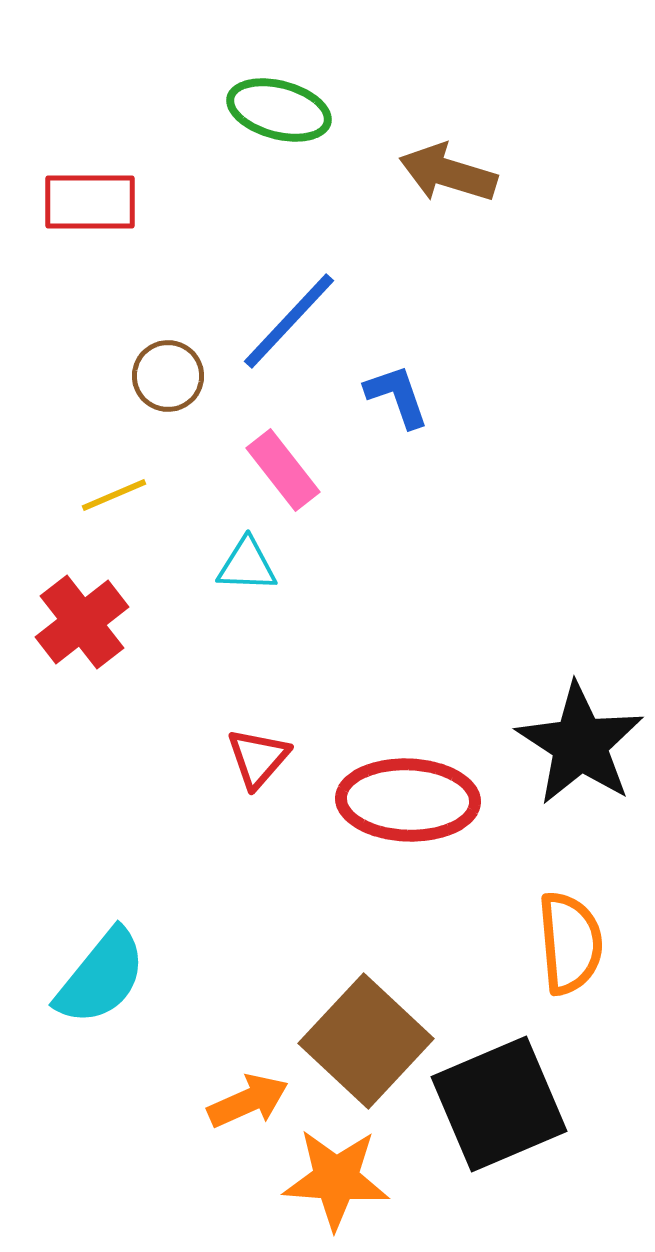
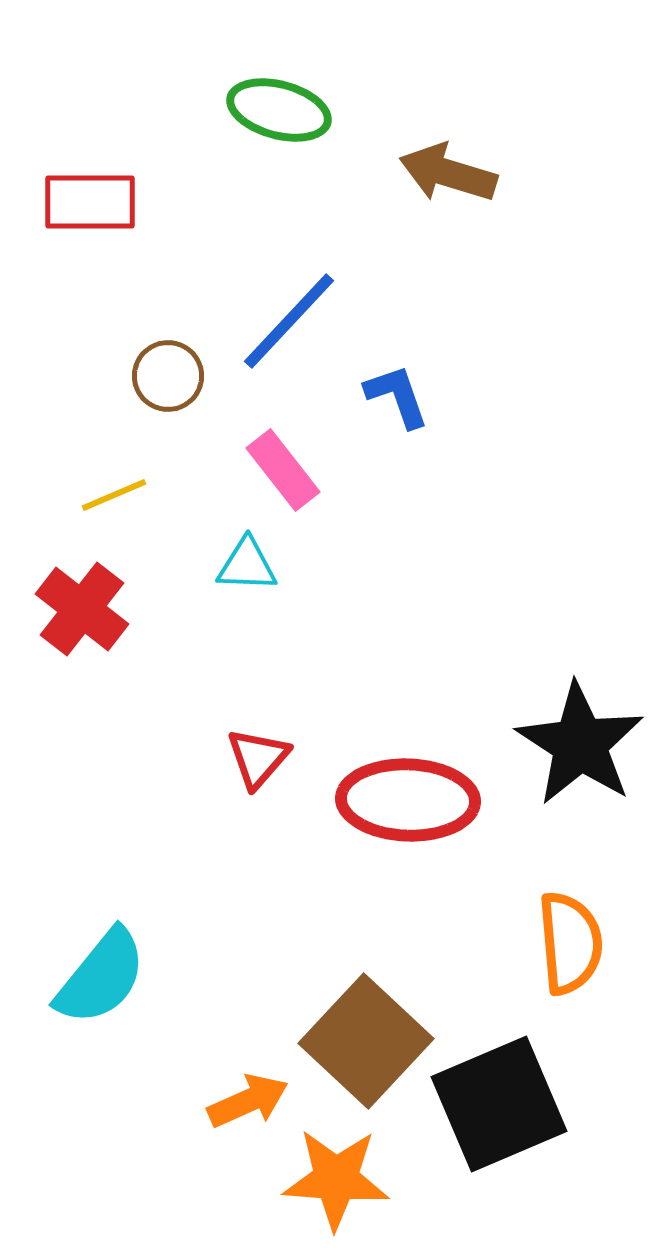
red cross: moved 13 px up; rotated 14 degrees counterclockwise
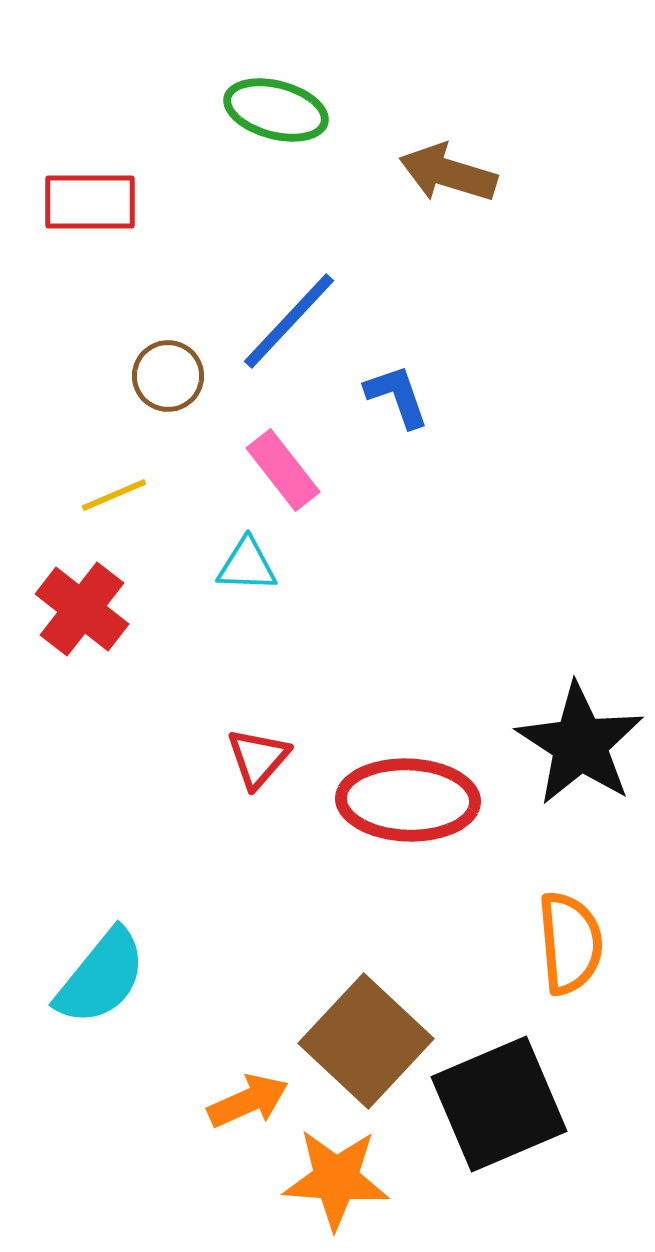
green ellipse: moved 3 px left
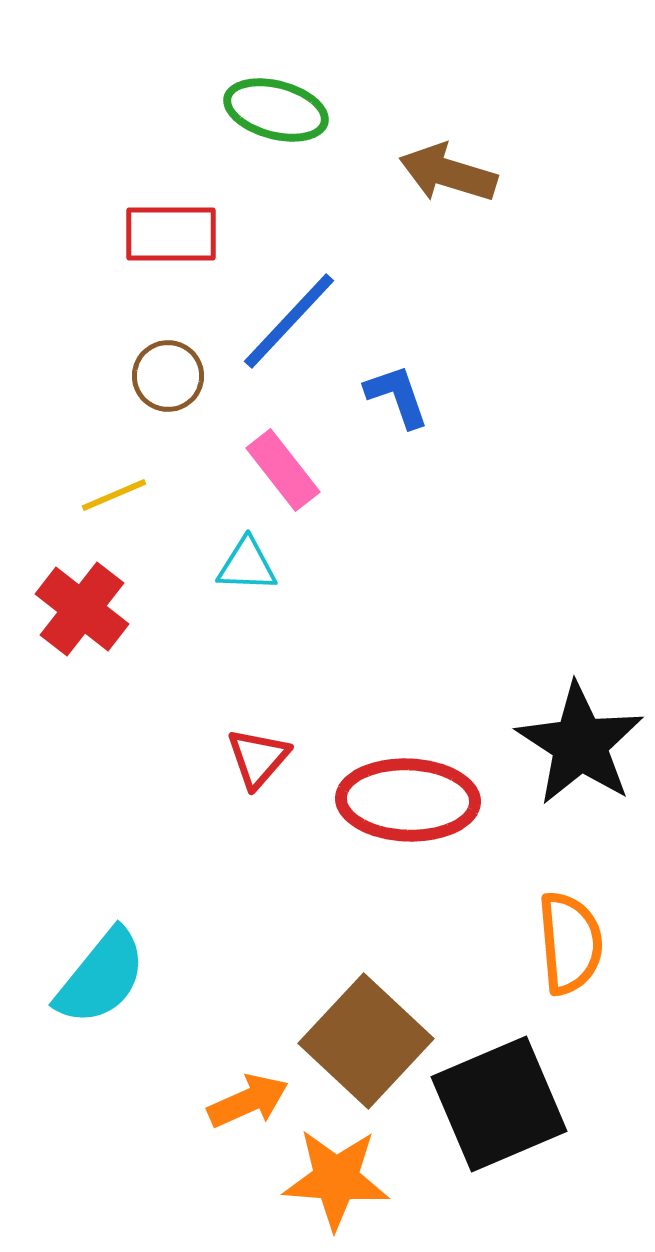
red rectangle: moved 81 px right, 32 px down
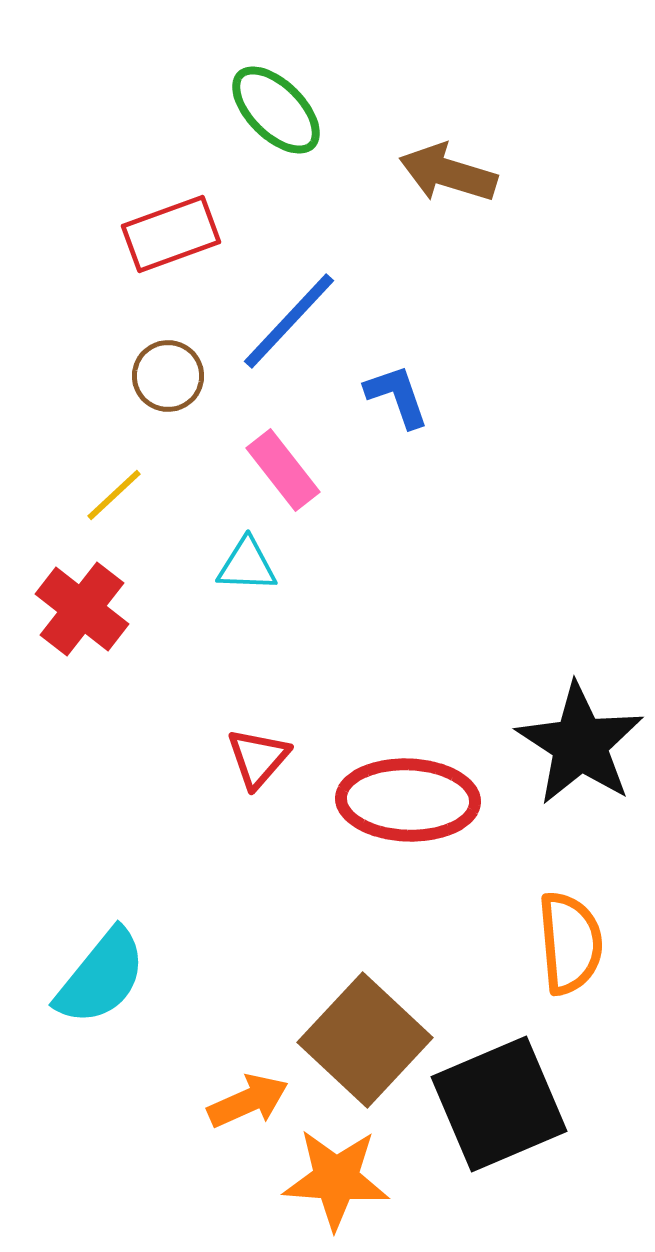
green ellipse: rotated 30 degrees clockwise
red rectangle: rotated 20 degrees counterclockwise
yellow line: rotated 20 degrees counterclockwise
brown square: moved 1 px left, 1 px up
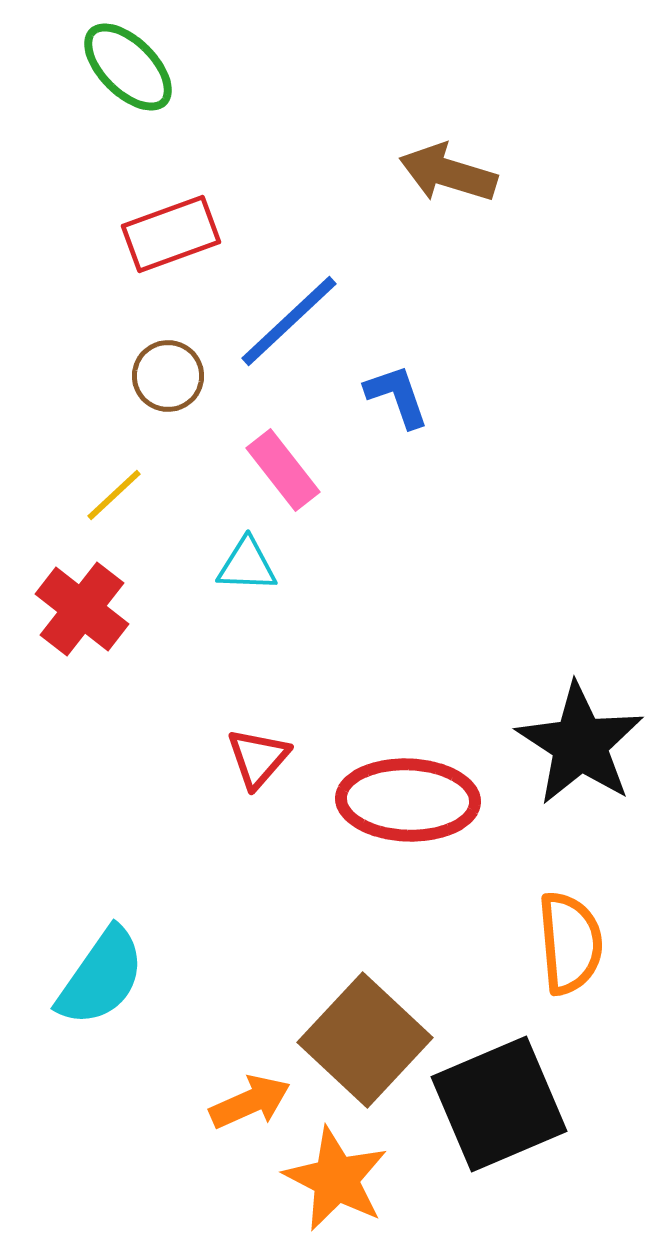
green ellipse: moved 148 px left, 43 px up
blue line: rotated 4 degrees clockwise
cyan semicircle: rotated 4 degrees counterclockwise
orange arrow: moved 2 px right, 1 px down
orange star: rotated 23 degrees clockwise
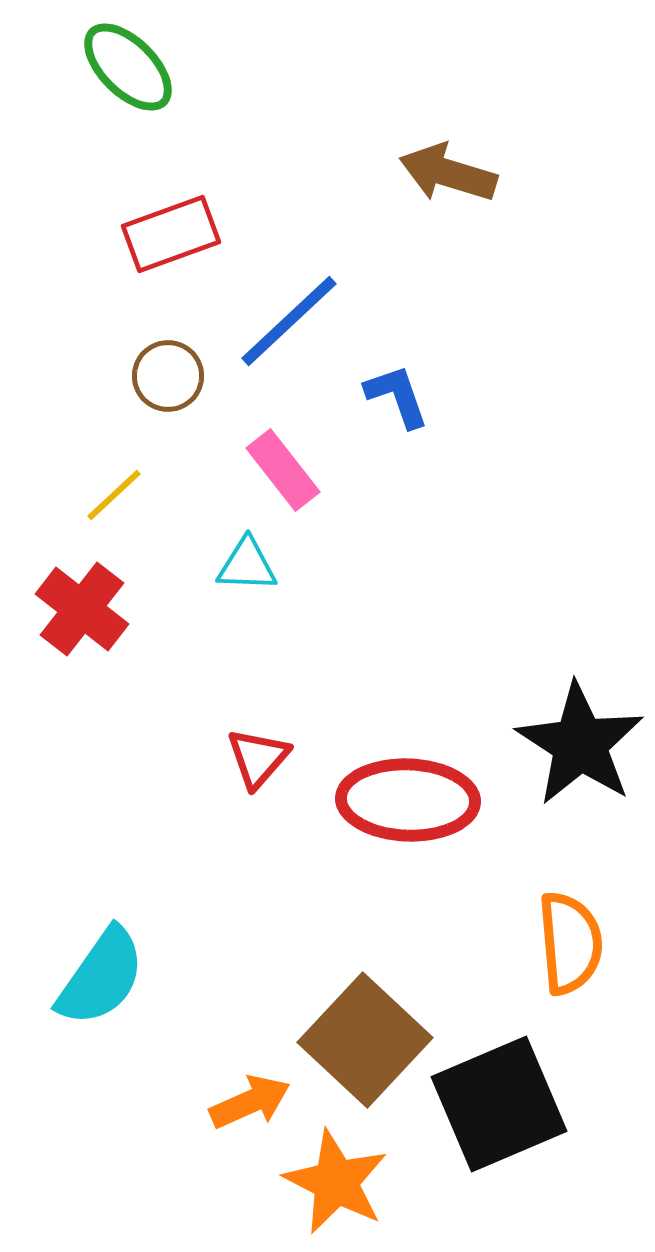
orange star: moved 3 px down
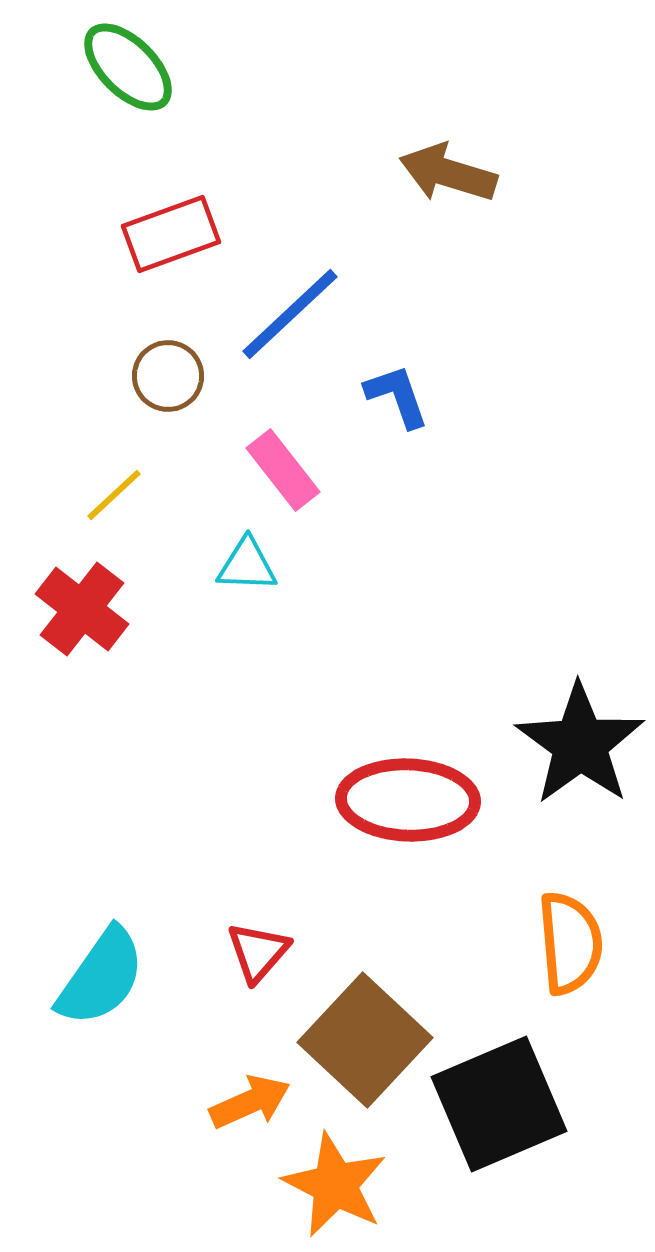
blue line: moved 1 px right, 7 px up
black star: rotated 3 degrees clockwise
red triangle: moved 194 px down
orange star: moved 1 px left, 3 px down
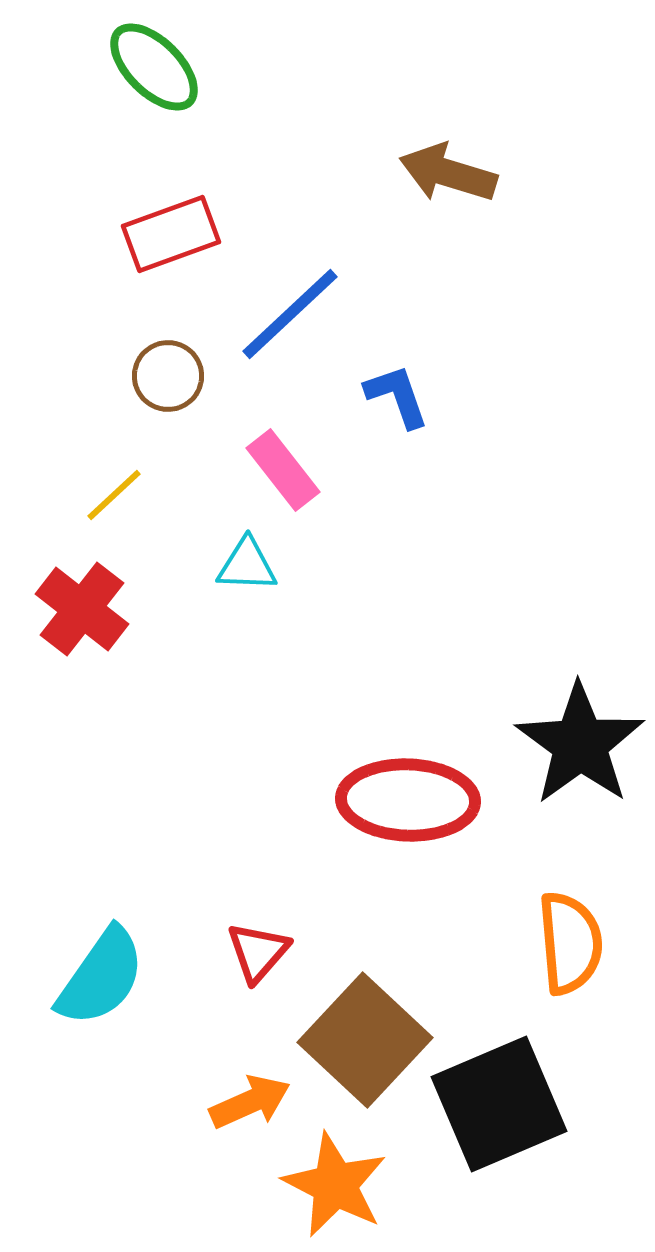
green ellipse: moved 26 px right
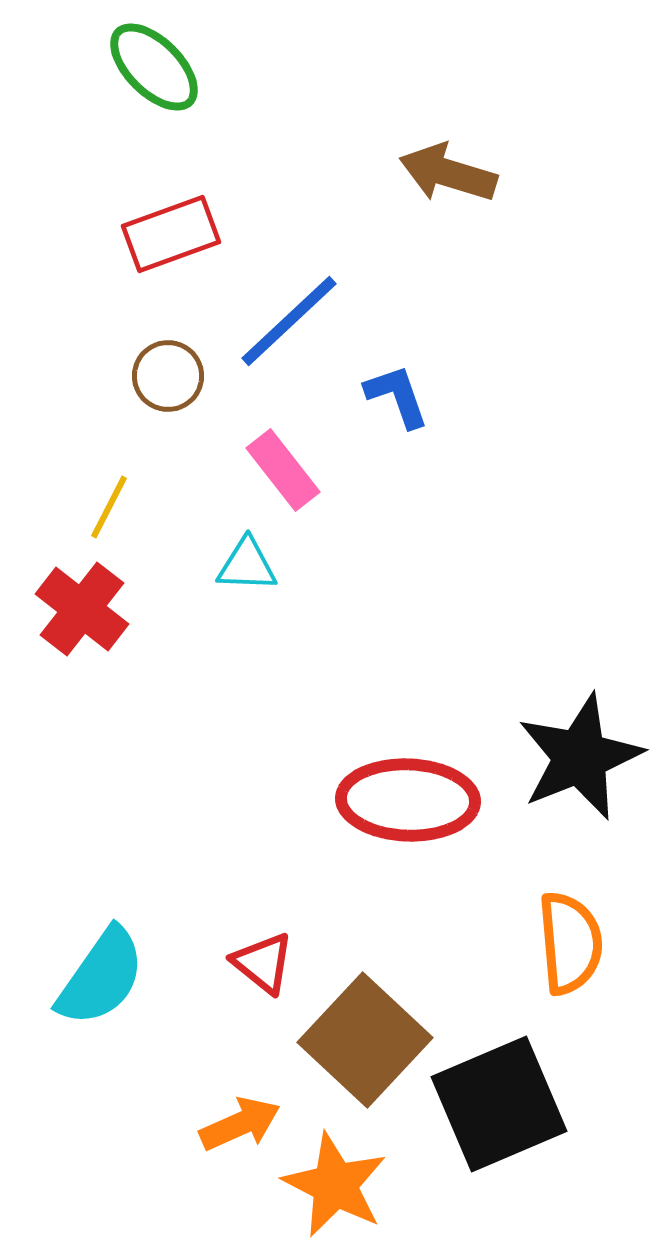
blue line: moved 1 px left, 7 px down
yellow line: moved 5 px left, 12 px down; rotated 20 degrees counterclockwise
black star: moved 13 px down; rotated 14 degrees clockwise
red triangle: moved 5 px right, 11 px down; rotated 32 degrees counterclockwise
orange arrow: moved 10 px left, 22 px down
